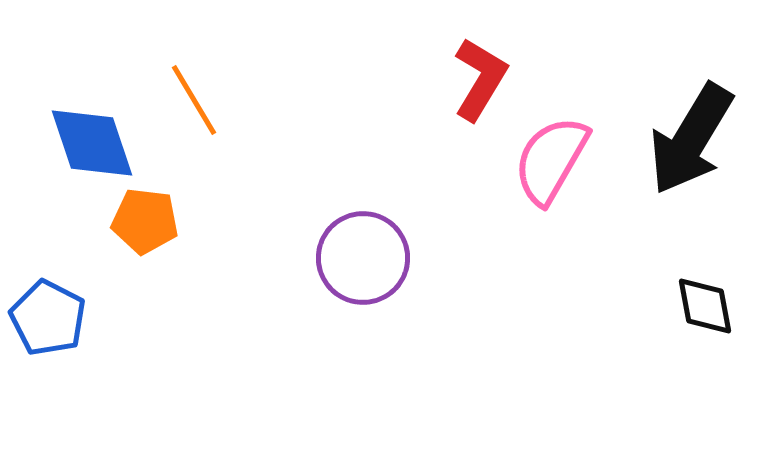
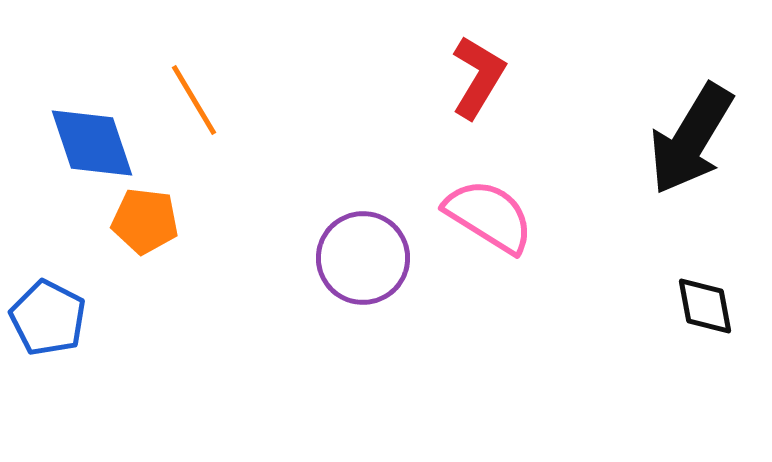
red L-shape: moved 2 px left, 2 px up
pink semicircle: moved 62 px left, 56 px down; rotated 92 degrees clockwise
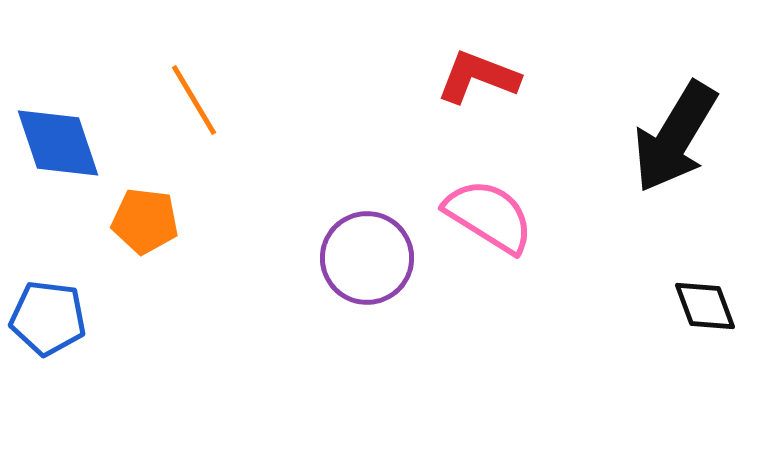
red L-shape: rotated 100 degrees counterclockwise
black arrow: moved 16 px left, 2 px up
blue diamond: moved 34 px left
purple circle: moved 4 px right
black diamond: rotated 10 degrees counterclockwise
blue pentagon: rotated 20 degrees counterclockwise
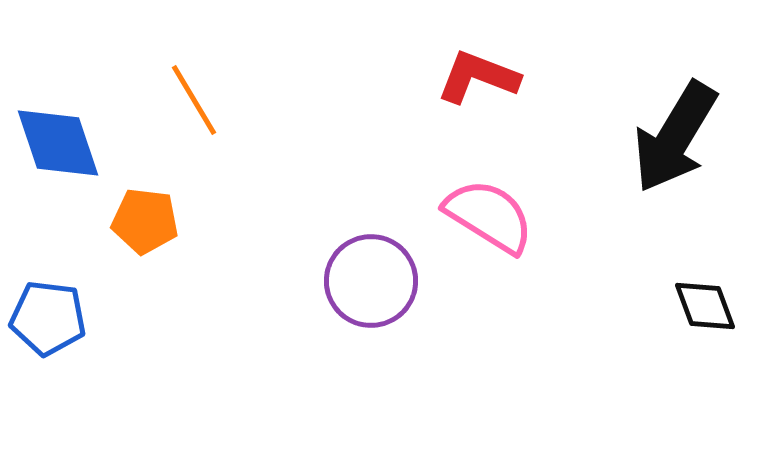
purple circle: moved 4 px right, 23 px down
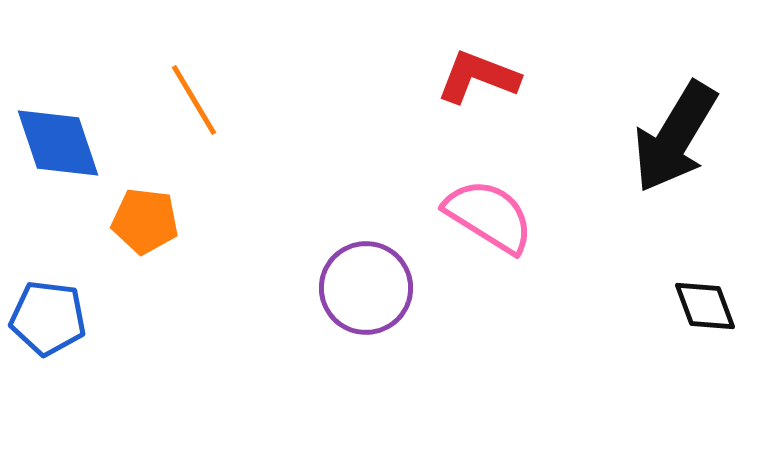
purple circle: moved 5 px left, 7 px down
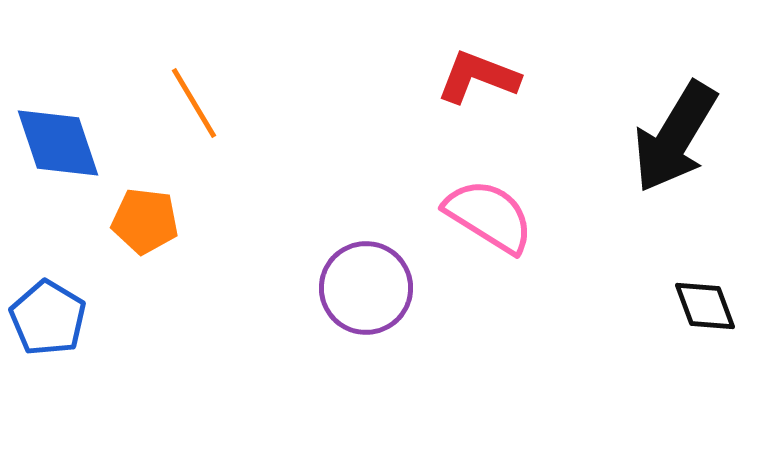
orange line: moved 3 px down
blue pentagon: rotated 24 degrees clockwise
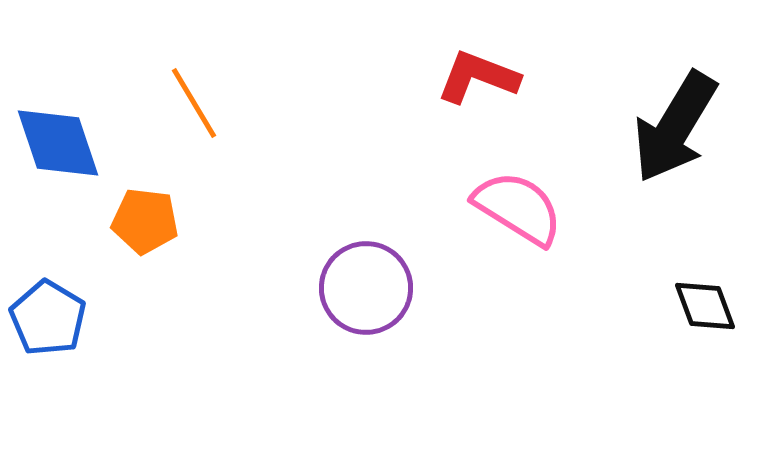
black arrow: moved 10 px up
pink semicircle: moved 29 px right, 8 px up
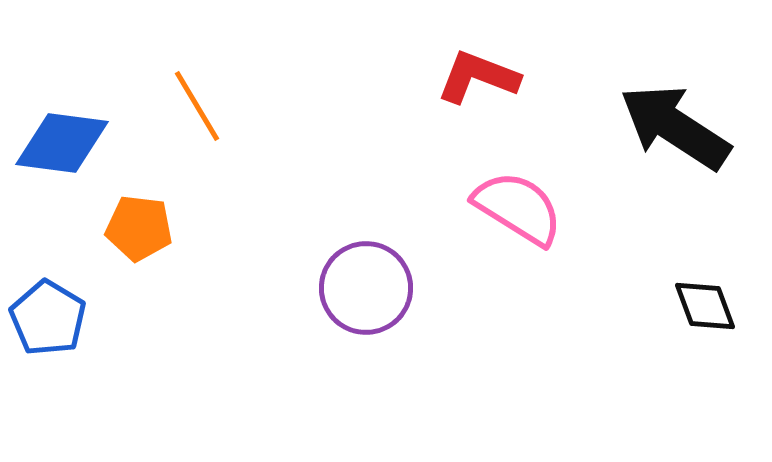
orange line: moved 3 px right, 3 px down
black arrow: rotated 92 degrees clockwise
blue diamond: moved 4 px right; rotated 64 degrees counterclockwise
orange pentagon: moved 6 px left, 7 px down
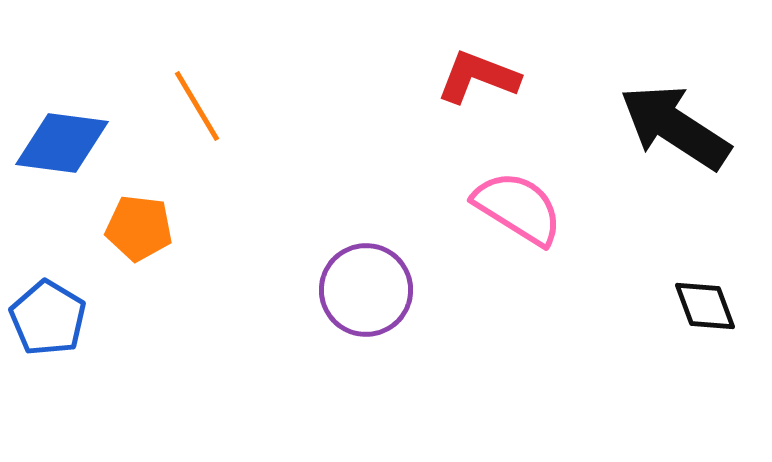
purple circle: moved 2 px down
